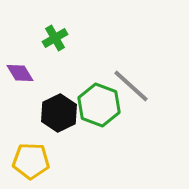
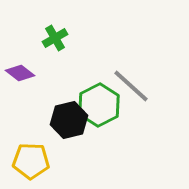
purple diamond: rotated 20 degrees counterclockwise
green hexagon: rotated 12 degrees clockwise
black hexagon: moved 10 px right, 7 px down; rotated 12 degrees clockwise
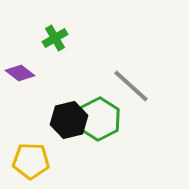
green hexagon: moved 14 px down
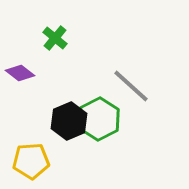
green cross: rotated 20 degrees counterclockwise
black hexagon: moved 1 px down; rotated 9 degrees counterclockwise
yellow pentagon: rotated 6 degrees counterclockwise
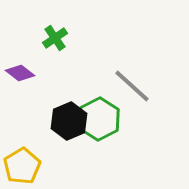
green cross: rotated 15 degrees clockwise
gray line: moved 1 px right
yellow pentagon: moved 9 px left, 5 px down; rotated 27 degrees counterclockwise
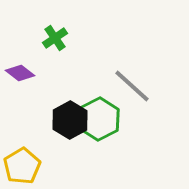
black hexagon: moved 1 px right, 1 px up; rotated 6 degrees counterclockwise
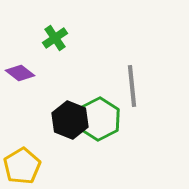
gray line: rotated 42 degrees clockwise
black hexagon: rotated 9 degrees counterclockwise
